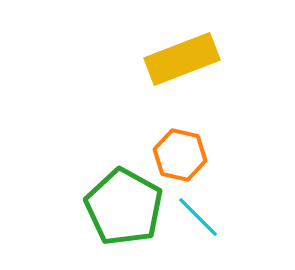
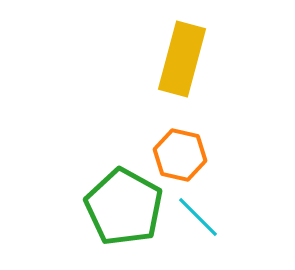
yellow rectangle: rotated 54 degrees counterclockwise
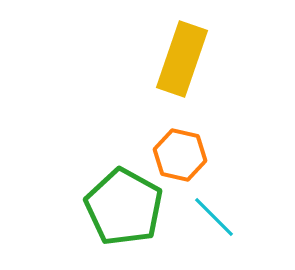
yellow rectangle: rotated 4 degrees clockwise
cyan line: moved 16 px right
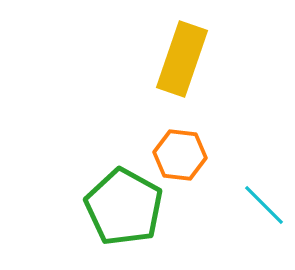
orange hexagon: rotated 6 degrees counterclockwise
cyan line: moved 50 px right, 12 px up
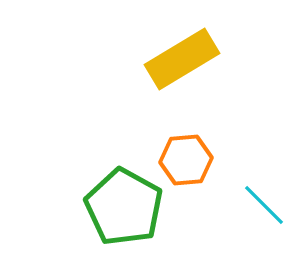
yellow rectangle: rotated 40 degrees clockwise
orange hexagon: moved 6 px right, 5 px down; rotated 12 degrees counterclockwise
